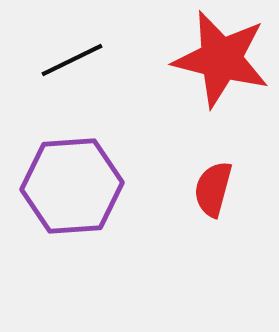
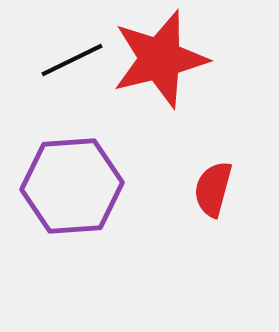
red star: moved 61 px left; rotated 28 degrees counterclockwise
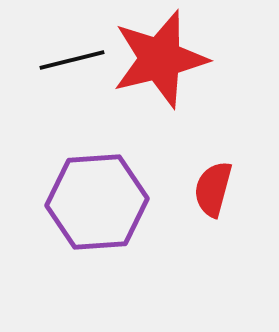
black line: rotated 12 degrees clockwise
purple hexagon: moved 25 px right, 16 px down
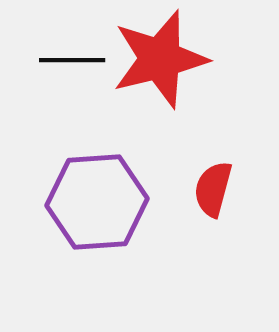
black line: rotated 14 degrees clockwise
